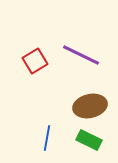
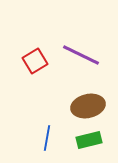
brown ellipse: moved 2 px left
green rectangle: rotated 40 degrees counterclockwise
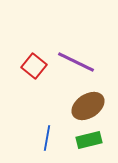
purple line: moved 5 px left, 7 px down
red square: moved 1 px left, 5 px down; rotated 20 degrees counterclockwise
brown ellipse: rotated 20 degrees counterclockwise
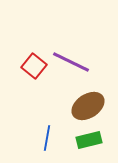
purple line: moved 5 px left
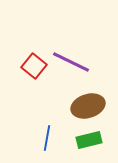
brown ellipse: rotated 16 degrees clockwise
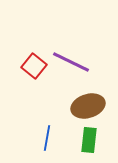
green rectangle: rotated 70 degrees counterclockwise
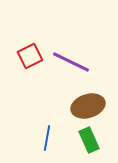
red square: moved 4 px left, 10 px up; rotated 25 degrees clockwise
green rectangle: rotated 30 degrees counterclockwise
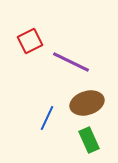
red square: moved 15 px up
brown ellipse: moved 1 px left, 3 px up
blue line: moved 20 px up; rotated 15 degrees clockwise
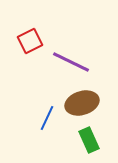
brown ellipse: moved 5 px left
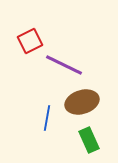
purple line: moved 7 px left, 3 px down
brown ellipse: moved 1 px up
blue line: rotated 15 degrees counterclockwise
